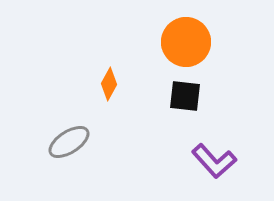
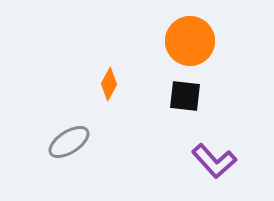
orange circle: moved 4 px right, 1 px up
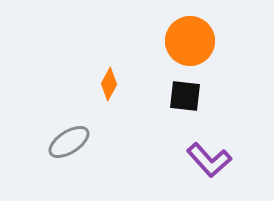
purple L-shape: moved 5 px left, 1 px up
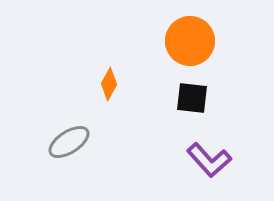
black square: moved 7 px right, 2 px down
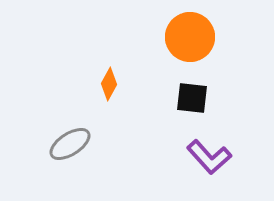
orange circle: moved 4 px up
gray ellipse: moved 1 px right, 2 px down
purple L-shape: moved 3 px up
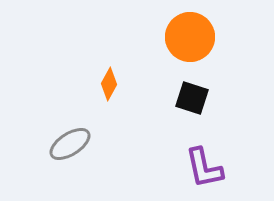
black square: rotated 12 degrees clockwise
purple L-shape: moved 5 px left, 11 px down; rotated 30 degrees clockwise
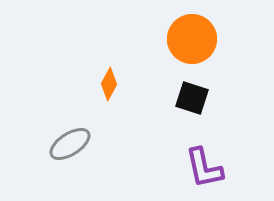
orange circle: moved 2 px right, 2 px down
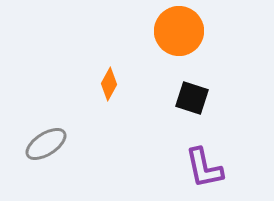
orange circle: moved 13 px left, 8 px up
gray ellipse: moved 24 px left
